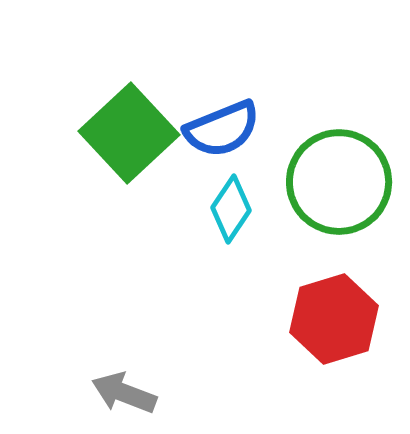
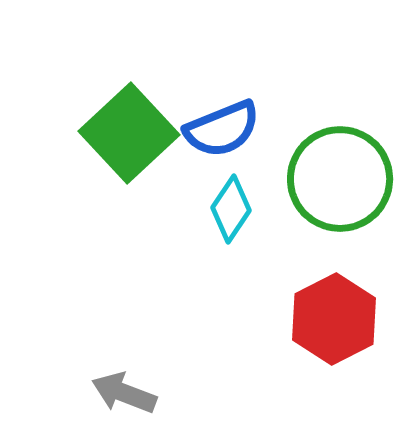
green circle: moved 1 px right, 3 px up
red hexagon: rotated 10 degrees counterclockwise
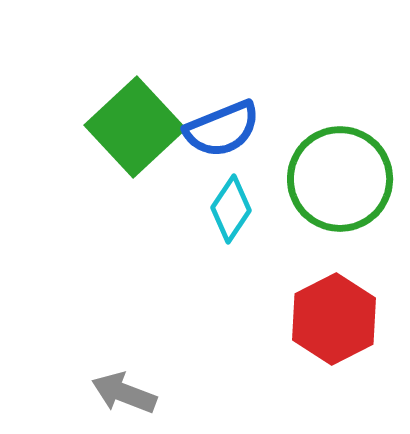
green square: moved 6 px right, 6 px up
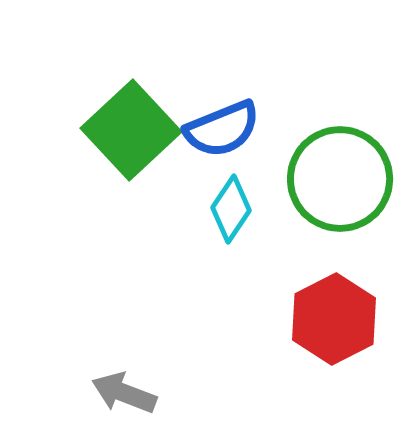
green square: moved 4 px left, 3 px down
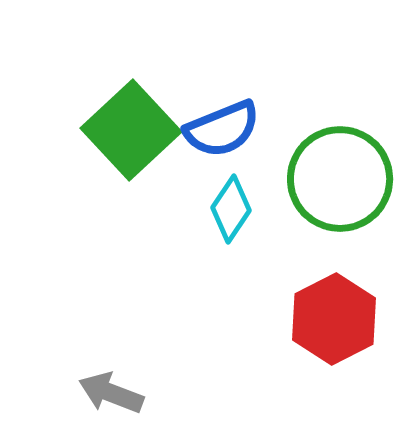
gray arrow: moved 13 px left
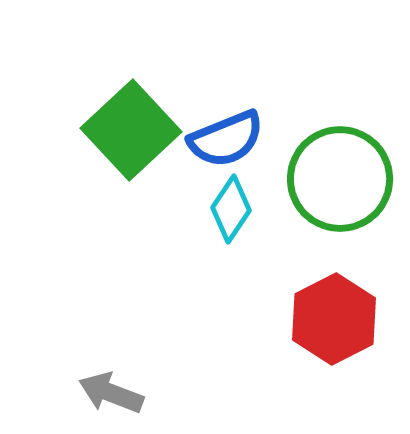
blue semicircle: moved 4 px right, 10 px down
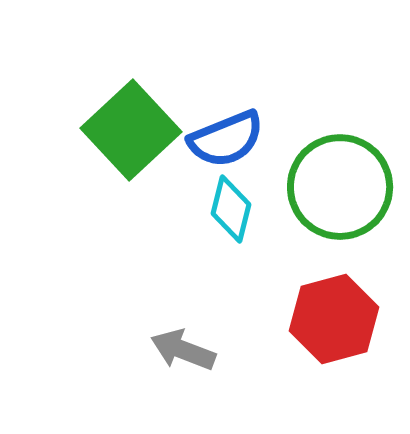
green circle: moved 8 px down
cyan diamond: rotated 20 degrees counterclockwise
red hexagon: rotated 12 degrees clockwise
gray arrow: moved 72 px right, 43 px up
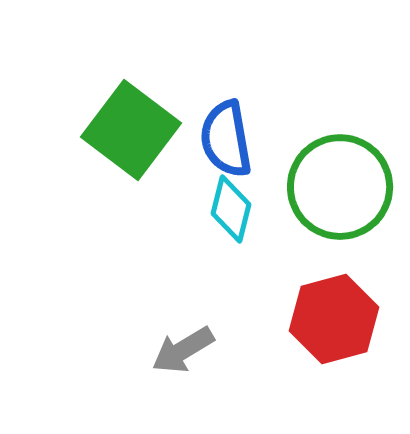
green square: rotated 10 degrees counterclockwise
blue semicircle: rotated 102 degrees clockwise
gray arrow: rotated 52 degrees counterclockwise
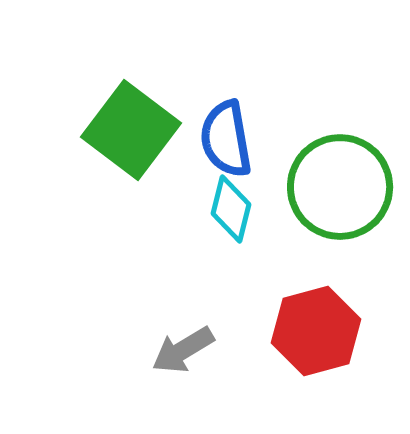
red hexagon: moved 18 px left, 12 px down
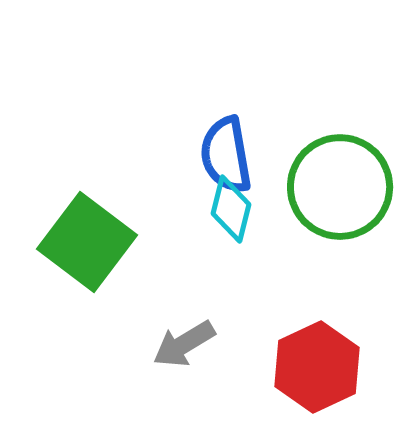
green square: moved 44 px left, 112 px down
blue semicircle: moved 16 px down
red hexagon: moved 1 px right, 36 px down; rotated 10 degrees counterclockwise
gray arrow: moved 1 px right, 6 px up
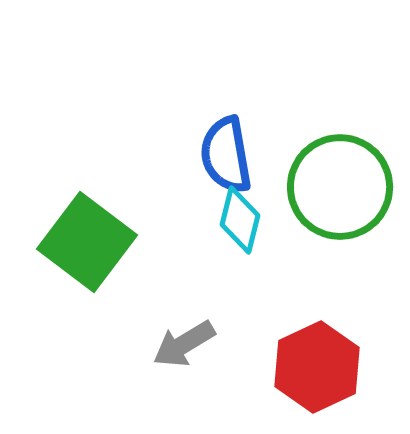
cyan diamond: moved 9 px right, 11 px down
